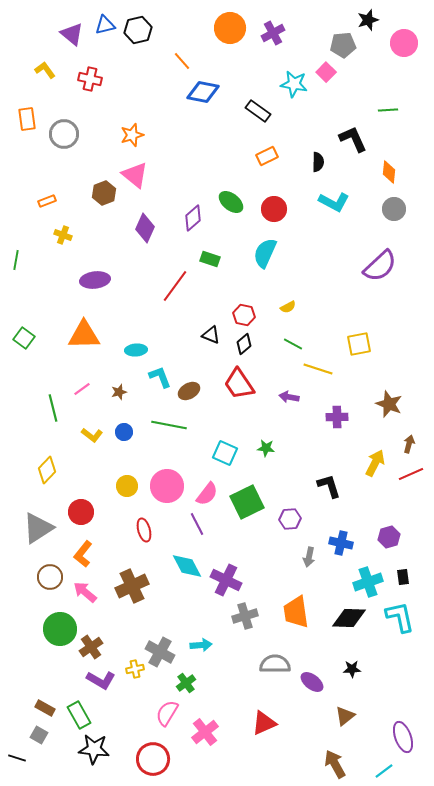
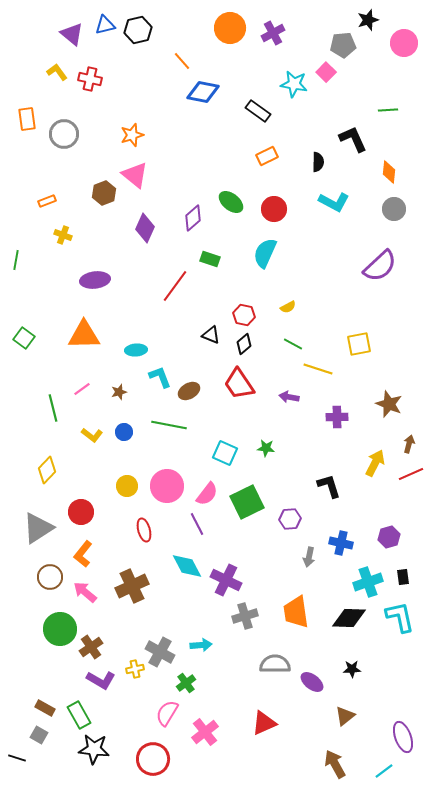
yellow L-shape at (45, 70): moved 12 px right, 2 px down
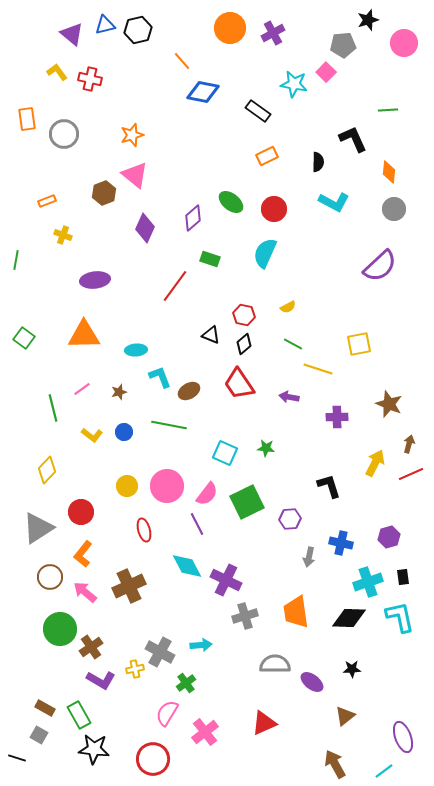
brown cross at (132, 586): moved 3 px left
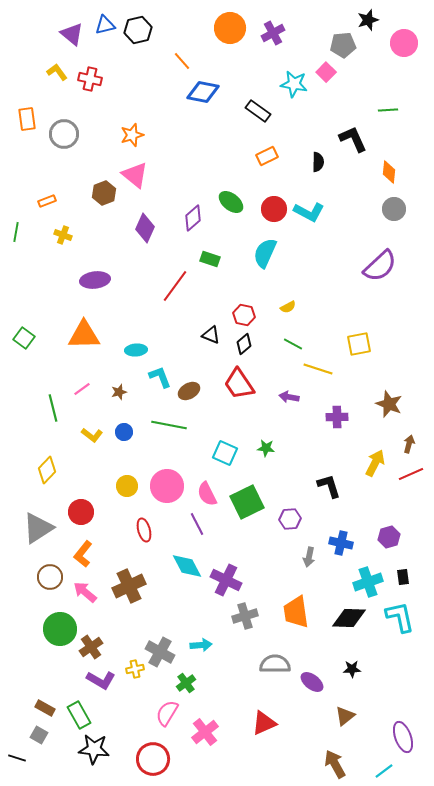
cyan L-shape at (334, 202): moved 25 px left, 10 px down
green line at (16, 260): moved 28 px up
pink semicircle at (207, 494): rotated 115 degrees clockwise
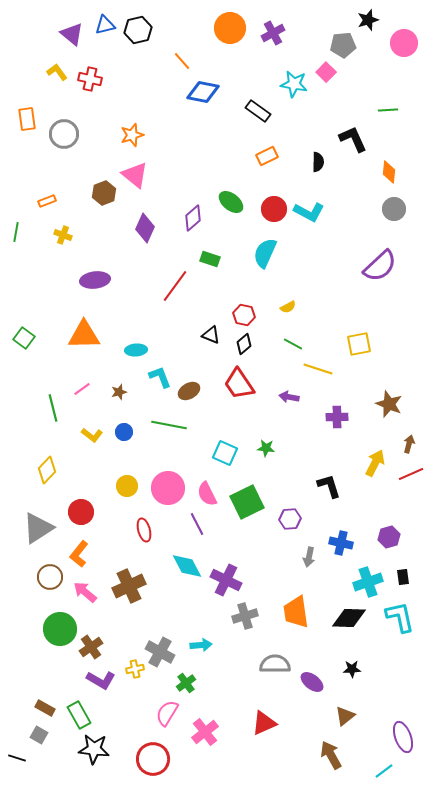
pink circle at (167, 486): moved 1 px right, 2 px down
orange L-shape at (83, 554): moved 4 px left
brown arrow at (335, 764): moved 4 px left, 9 px up
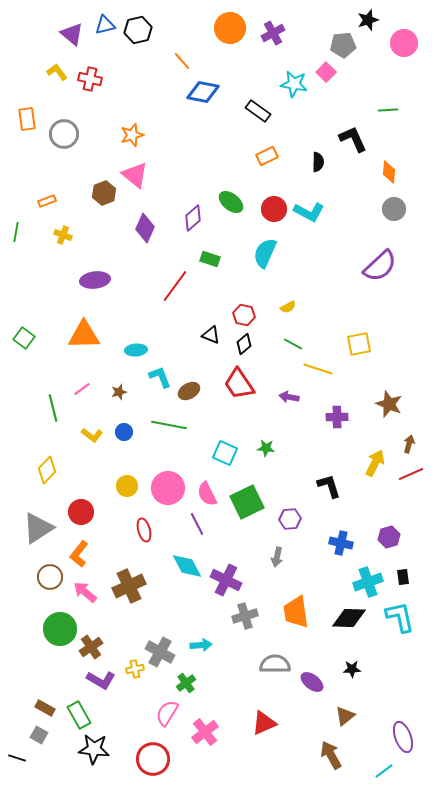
gray arrow at (309, 557): moved 32 px left
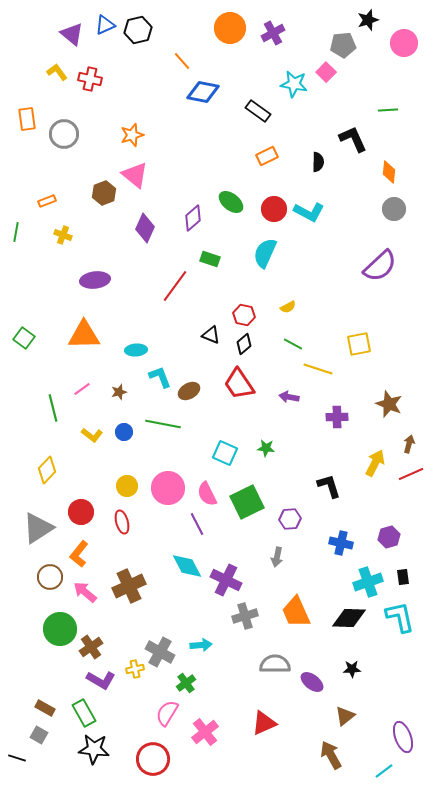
blue triangle at (105, 25): rotated 10 degrees counterclockwise
green line at (169, 425): moved 6 px left, 1 px up
red ellipse at (144, 530): moved 22 px left, 8 px up
orange trapezoid at (296, 612): rotated 16 degrees counterclockwise
green rectangle at (79, 715): moved 5 px right, 2 px up
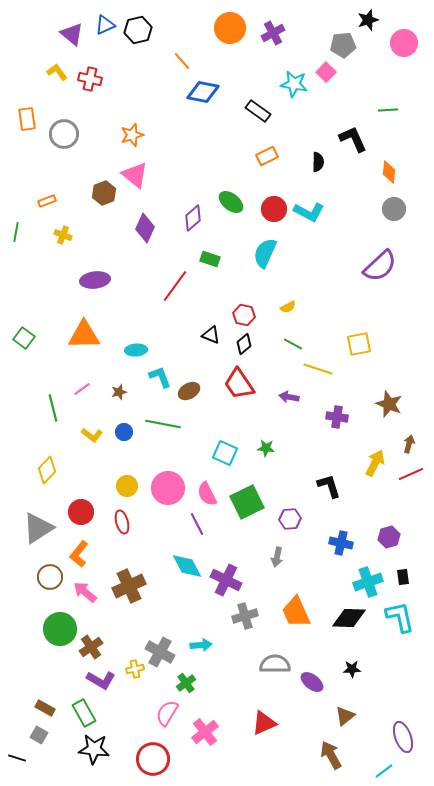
purple cross at (337, 417): rotated 10 degrees clockwise
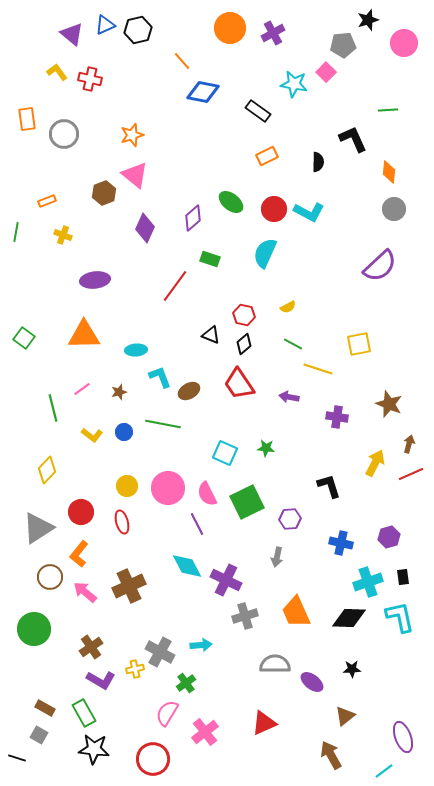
green circle at (60, 629): moved 26 px left
